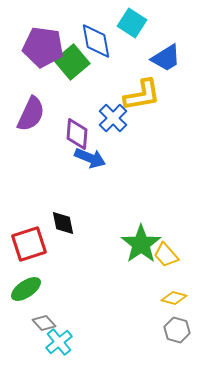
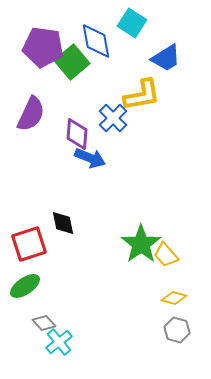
green ellipse: moved 1 px left, 3 px up
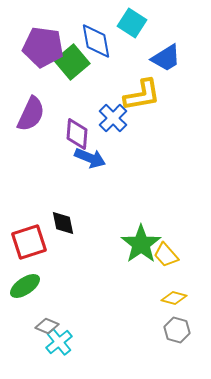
red square: moved 2 px up
gray diamond: moved 3 px right, 3 px down; rotated 25 degrees counterclockwise
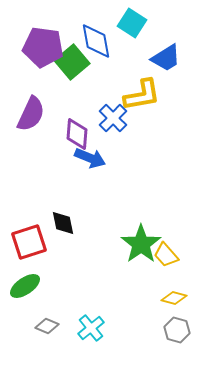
cyan cross: moved 32 px right, 14 px up
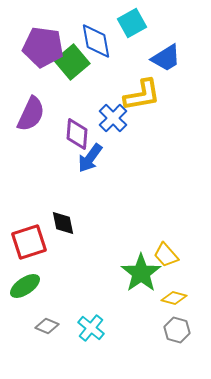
cyan square: rotated 28 degrees clockwise
blue arrow: rotated 104 degrees clockwise
green star: moved 29 px down
cyan cross: rotated 12 degrees counterclockwise
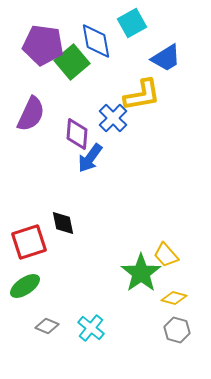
purple pentagon: moved 2 px up
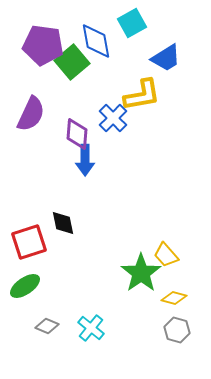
blue arrow: moved 5 px left, 2 px down; rotated 36 degrees counterclockwise
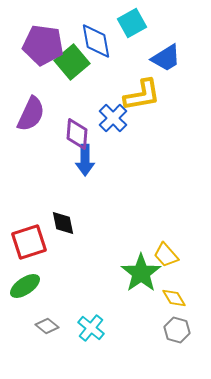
yellow diamond: rotated 45 degrees clockwise
gray diamond: rotated 15 degrees clockwise
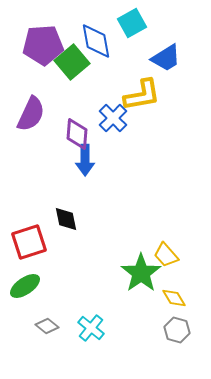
purple pentagon: rotated 12 degrees counterclockwise
black diamond: moved 3 px right, 4 px up
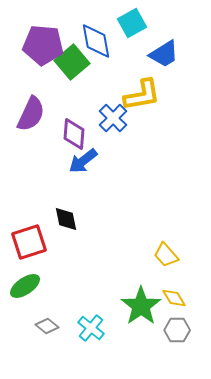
purple pentagon: rotated 9 degrees clockwise
blue trapezoid: moved 2 px left, 4 px up
purple diamond: moved 3 px left
blue arrow: moved 2 px left, 1 px down; rotated 52 degrees clockwise
green star: moved 33 px down
gray hexagon: rotated 15 degrees counterclockwise
